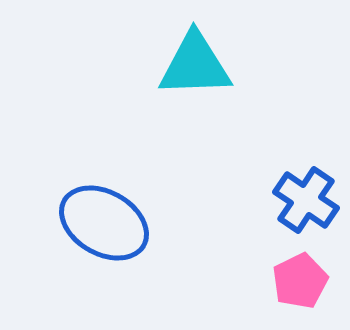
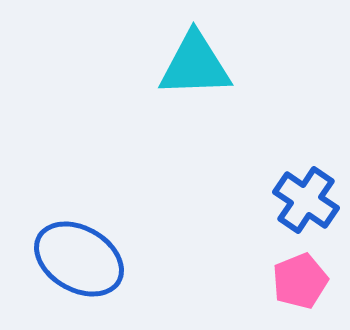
blue ellipse: moved 25 px left, 36 px down
pink pentagon: rotated 4 degrees clockwise
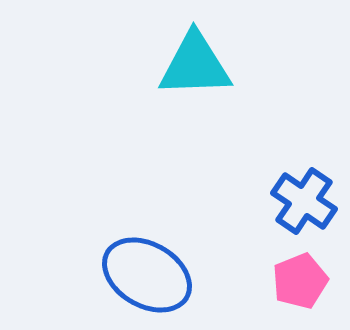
blue cross: moved 2 px left, 1 px down
blue ellipse: moved 68 px right, 16 px down
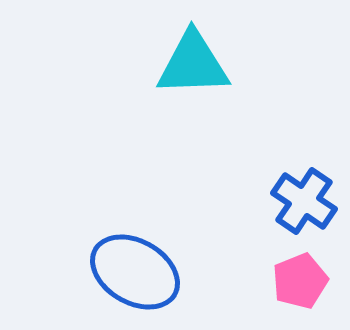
cyan triangle: moved 2 px left, 1 px up
blue ellipse: moved 12 px left, 3 px up
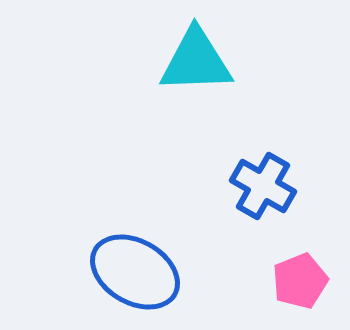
cyan triangle: moved 3 px right, 3 px up
blue cross: moved 41 px left, 15 px up; rotated 4 degrees counterclockwise
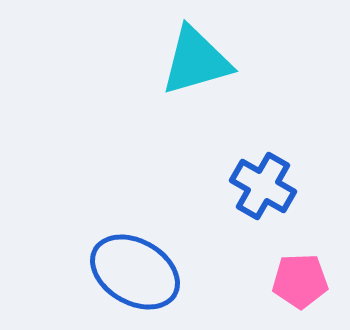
cyan triangle: rotated 14 degrees counterclockwise
pink pentagon: rotated 20 degrees clockwise
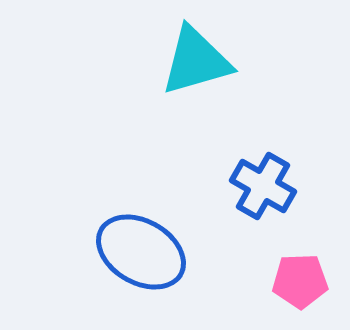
blue ellipse: moved 6 px right, 20 px up
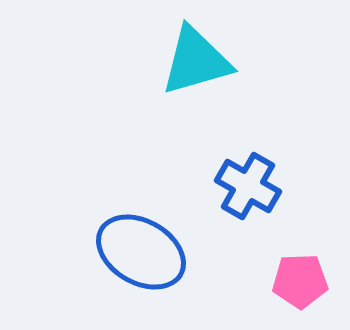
blue cross: moved 15 px left
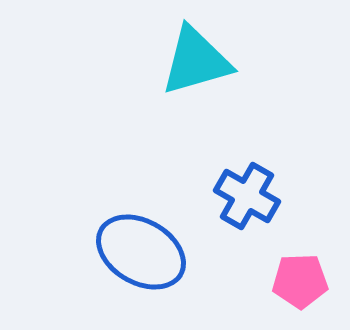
blue cross: moved 1 px left, 10 px down
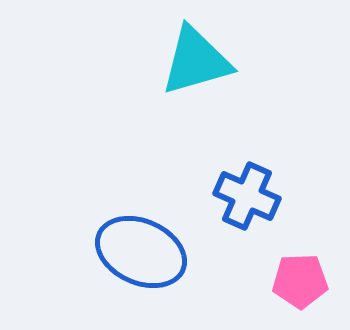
blue cross: rotated 6 degrees counterclockwise
blue ellipse: rotated 6 degrees counterclockwise
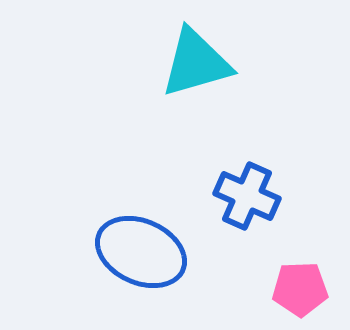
cyan triangle: moved 2 px down
pink pentagon: moved 8 px down
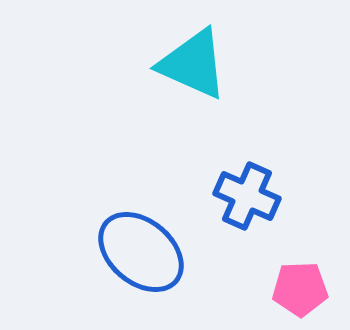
cyan triangle: moved 3 px left, 1 px down; rotated 40 degrees clockwise
blue ellipse: rotated 16 degrees clockwise
